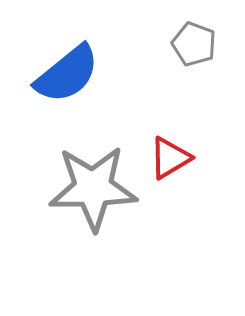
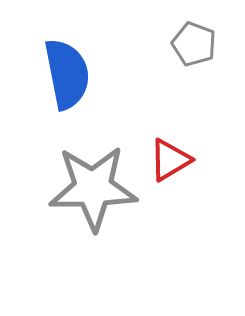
blue semicircle: rotated 62 degrees counterclockwise
red triangle: moved 2 px down
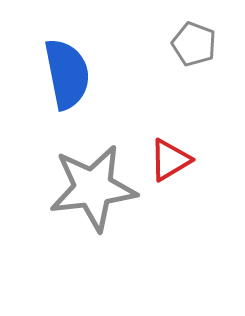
gray star: rotated 6 degrees counterclockwise
